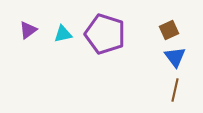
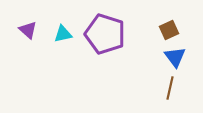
purple triangle: rotated 42 degrees counterclockwise
brown line: moved 5 px left, 2 px up
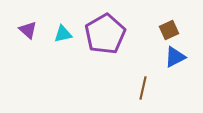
purple pentagon: rotated 24 degrees clockwise
blue triangle: rotated 40 degrees clockwise
brown line: moved 27 px left
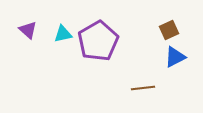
purple pentagon: moved 7 px left, 7 px down
brown line: rotated 70 degrees clockwise
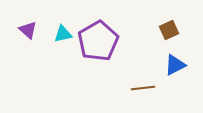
blue triangle: moved 8 px down
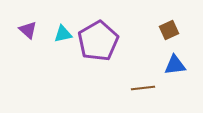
blue triangle: rotated 20 degrees clockwise
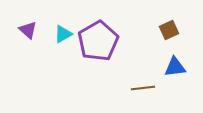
cyan triangle: rotated 18 degrees counterclockwise
blue triangle: moved 2 px down
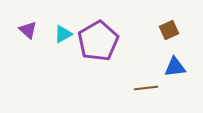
brown line: moved 3 px right
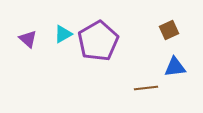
purple triangle: moved 9 px down
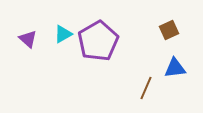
blue triangle: moved 1 px down
brown line: rotated 60 degrees counterclockwise
